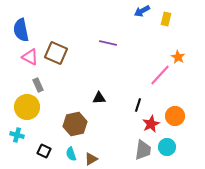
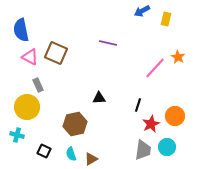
pink line: moved 5 px left, 7 px up
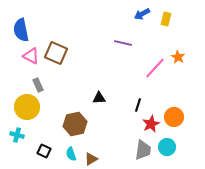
blue arrow: moved 3 px down
purple line: moved 15 px right
pink triangle: moved 1 px right, 1 px up
orange circle: moved 1 px left, 1 px down
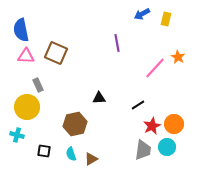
purple line: moved 6 px left; rotated 66 degrees clockwise
pink triangle: moved 5 px left; rotated 24 degrees counterclockwise
black line: rotated 40 degrees clockwise
orange circle: moved 7 px down
red star: moved 1 px right, 2 px down
black square: rotated 16 degrees counterclockwise
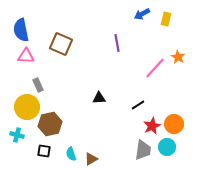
brown square: moved 5 px right, 9 px up
brown hexagon: moved 25 px left
